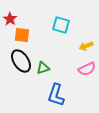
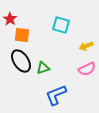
blue L-shape: rotated 50 degrees clockwise
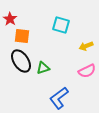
orange square: moved 1 px down
pink semicircle: moved 2 px down
blue L-shape: moved 3 px right, 3 px down; rotated 15 degrees counterclockwise
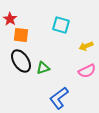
orange square: moved 1 px left, 1 px up
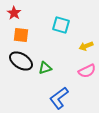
red star: moved 4 px right, 6 px up
black ellipse: rotated 25 degrees counterclockwise
green triangle: moved 2 px right
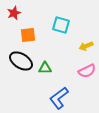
red star: rotated 16 degrees clockwise
orange square: moved 7 px right; rotated 14 degrees counterclockwise
green triangle: rotated 16 degrees clockwise
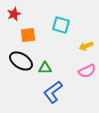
red star: moved 1 px down
blue L-shape: moved 6 px left, 6 px up
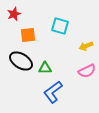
cyan square: moved 1 px left, 1 px down
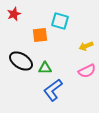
cyan square: moved 5 px up
orange square: moved 12 px right
blue L-shape: moved 2 px up
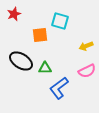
blue L-shape: moved 6 px right, 2 px up
